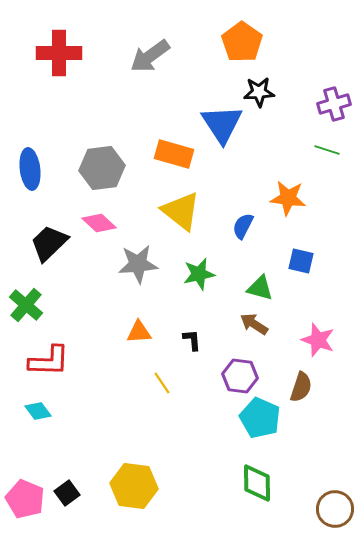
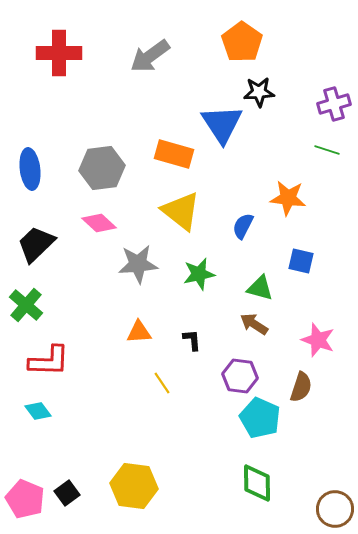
black trapezoid: moved 13 px left, 1 px down
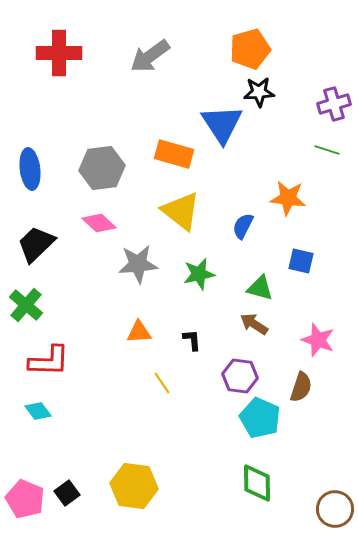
orange pentagon: moved 8 px right, 7 px down; rotated 21 degrees clockwise
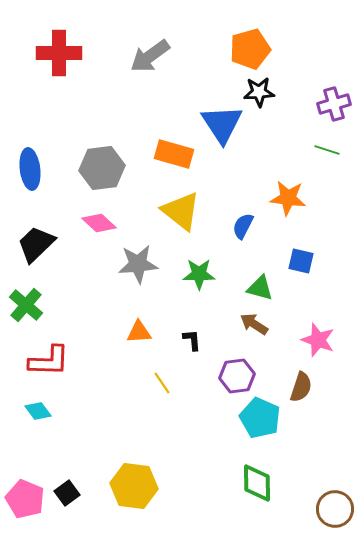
green star: rotated 12 degrees clockwise
purple hexagon: moved 3 px left; rotated 16 degrees counterclockwise
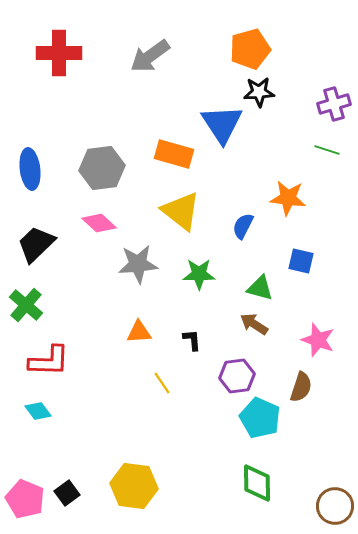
brown circle: moved 3 px up
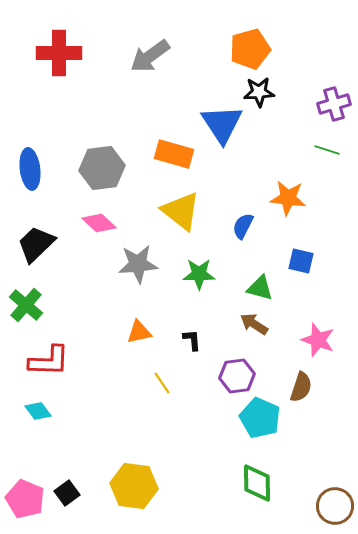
orange triangle: rotated 8 degrees counterclockwise
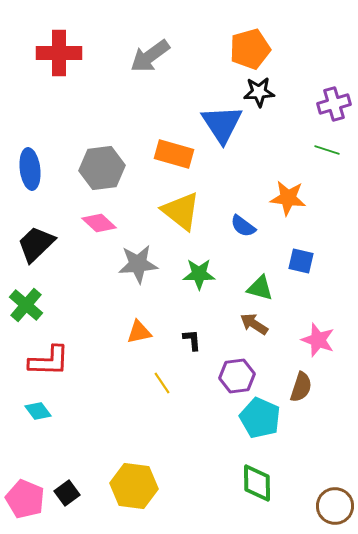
blue semicircle: rotated 80 degrees counterclockwise
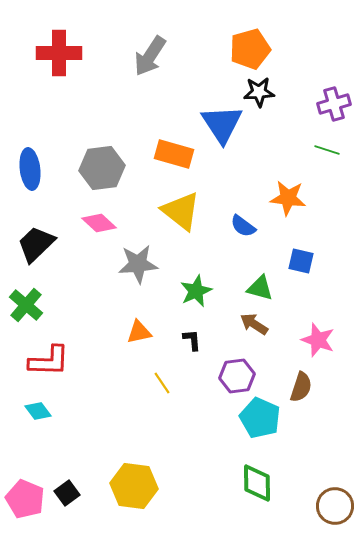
gray arrow: rotated 21 degrees counterclockwise
green star: moved 3 px left, 17 px down; rotated 24 degrees counterclockwise
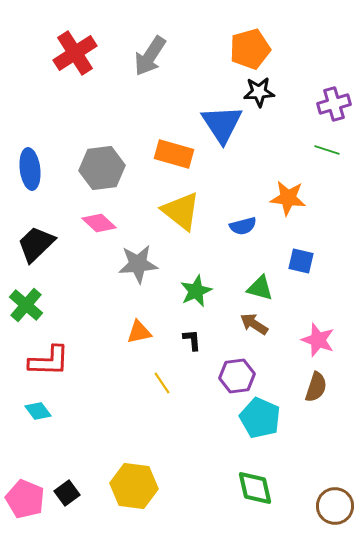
red cross: moved 16 px right; rotated 33 degrees counterclockwise
blue semicircle: rotated 52 degrees counterclockwise
brown semicircle: moved 15 px right
green diamond: moved 2 px left, 5 px down; rotated 12 degrees counterclockwise
